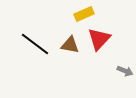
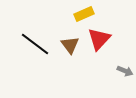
brown triangle: rotated 42 degrees clockwise
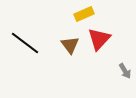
black line: moved 10 px left, 1 px up
gray arrow: rotated 35 degrees clockwise
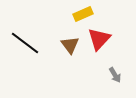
yellow rectangle: moved 1 px left
gray arrow: moved 10 px left, 4 px down
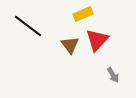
red triangle: moved 2 px left, 1 px down
black line: moved 3 px right, 17 px up
gray arrow: moved 2 px left
